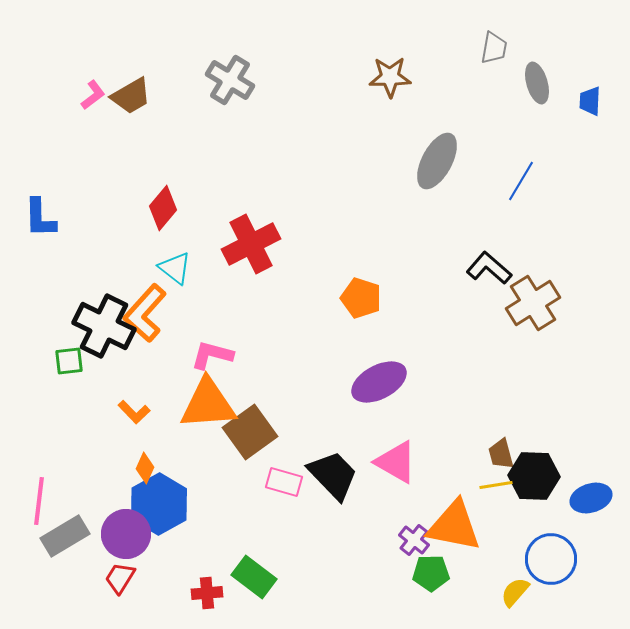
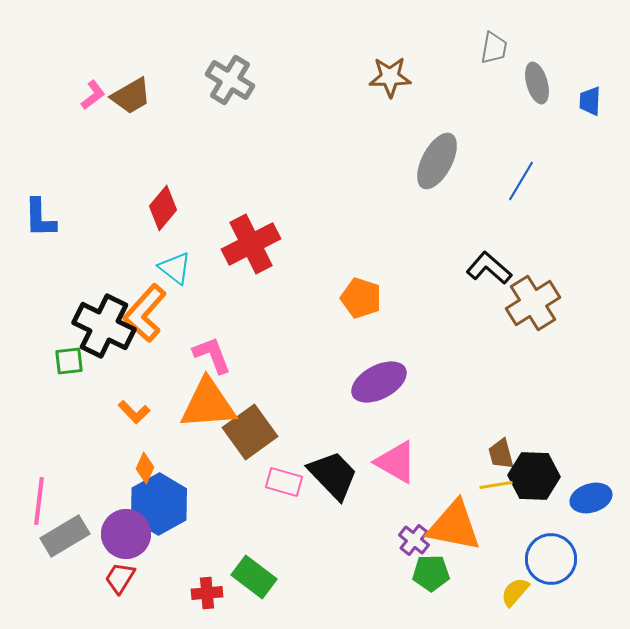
pink L-shape at (212, 355): rotated 54 degrees clockwise
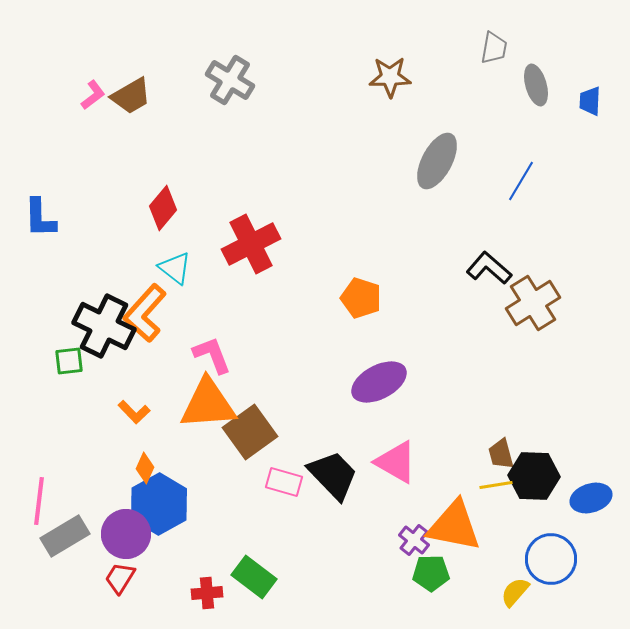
gray ellipse at (537, 83): moved 1 px left, 2 px down
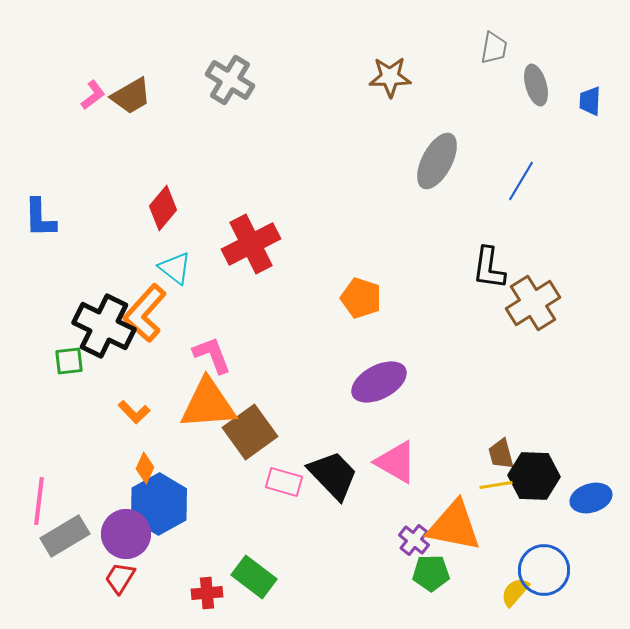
black L-shape at (489, 268): rotated 123 degrees counterclockwise
blue circle at (551, 559): moved 7 px left, 11 px down
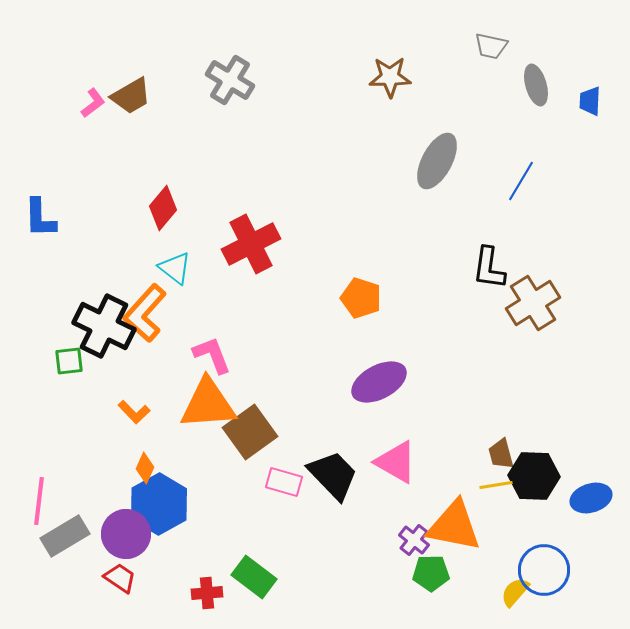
gray trapezoid at (494, 48): moved 3 px left, 2 px up; rotated 92 degrees clockwise
pink L-shape at (93, 95): moved 8 px down
red trapezoid at (120, 578): rotated 92 degrees clockwise
